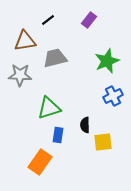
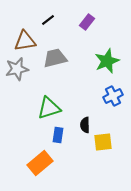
purple rectangle: moved 2 px left, 2 px down
gray star: moved 3 px left, 6 px up; rotated 15 degrees counterclockwise
orange rectangle: moved 1 px down; rotated 15 degrees clockwise
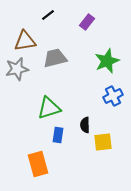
black line: moved 5 px up
orange rectangle: moved 2 px left, 1 px down; rotated 65 degrees counterclockwise
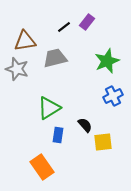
black line: moved 16 px right, 12 px down
gray star: rotated 30 degrees clockwise
green triangle: rotated 15 degrees counterclockwise
black semicircle: rotated 140 degrees clockwise
orange rectangle: moved 4 px right, 3 px down; rotated 20 degrees counterclockwise
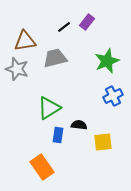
black semicircle: moved 6 px left; rotated 42 degrees counterclockwise
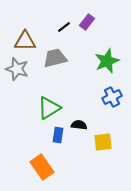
brown triangle: rotated 10 degrees clockwise
blue cross: moved 1 px left, 1 px down
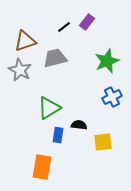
brown triangle: rotated 20 degrees counterclockwise
gray star: moved 3 px right, 1 px down; rotated 10 degrees clockwise
orange rectangle: rotated 45 degrees clockwise
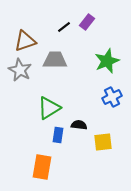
gray trapezoid: moved 2 px down; rotated 15 degrees clockwise
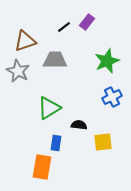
gray star: moved 2 px left, 1 px down
blue rectangle: moved 2 px left, 8 px down
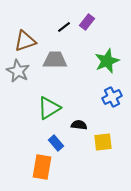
blue rectangle: rotated 49 degrees counterclockwise
